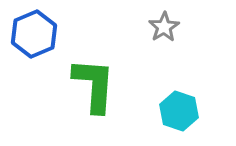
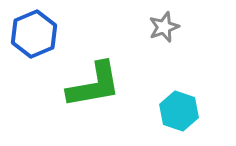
gray star: rotated 12 degrees clockwise
green L-shape: rotated 76 degrees clockwise
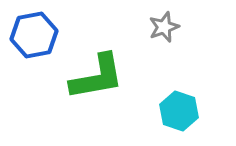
blue hexagon: moved 1 px down; rotated 12 degrees clockwise
green L-shape: moved 3 px right, 8 px up
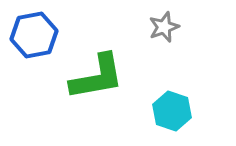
cyan hexagon: moved 7 px left
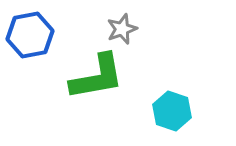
gray star: moved 42 px left, 2 px down
blue hexagon: moved 4 px left
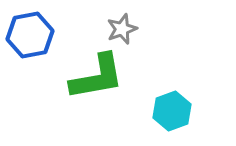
cyan hexagon: rotated 21 degrees clockwise
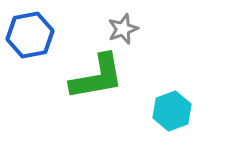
gray star: moved 1 px right
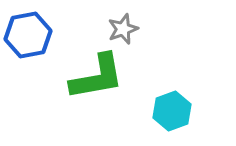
blue hexagon: moved 2 px left
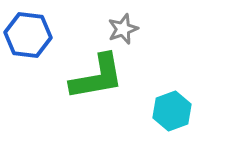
blue hexagon: rotated 18 degrees clockwise
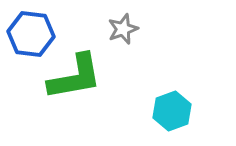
blue hexagon: moved 3 px right, 1 px up
green L-shape: moved 22 px left
